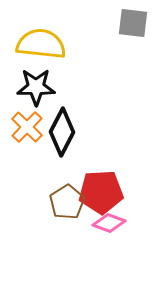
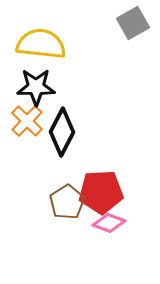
gray square: rotated 36 degrees counterclockwise
orange cross: moved 6 px up
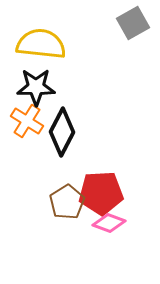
orange cross: rotated 12 degrees counterclockwise
red pentagon: moved 1 px down
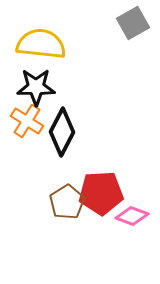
pink diamond: moved 23 px right, 7 px up
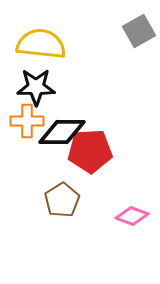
gray square: moved 6 px right, 8 px down
orange cross: rotated 32 degrees counterclockwise
black diamond: rotated 63 degrees clockwise
red pentagon: moved 11 px left, 42 px up
brown pentagon: moved 5 px left, 2 px up
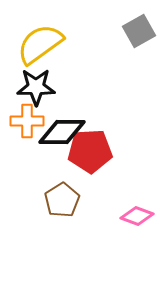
yellow semicircle: moved 1 px left; rotated 42 degrees counterclockwise
pink diamond: moved 5 px right
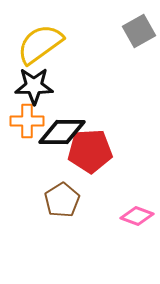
black star: moved 2 px left, 1 px up
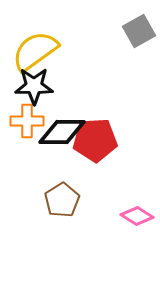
yellow semicircle: moved 5 px left, 7 px down
red pentagon: moved 5 px right, 11 px up
pink diamond: rotated 12 degrees clockwise
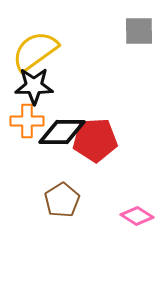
gray square: rotated 28 degrees clockwise
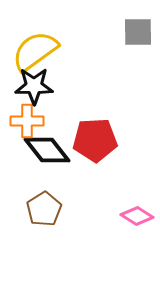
gray square: moved 1 px left, 1 px down
black diamond: moved 15 px left, 18 px down; rotated 51 degrees clockwise
brown pentagon: moved 18 px left, 9 px down
